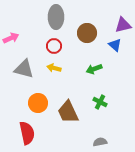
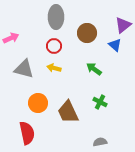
purple triangle: rotated 24 degrees counterclockwise
green arrow: rotated 56 degrees clockwise
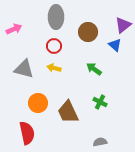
brown circle: moved 1 px right, 1 px up
pink arrow: moved 3 px right, 9 px up
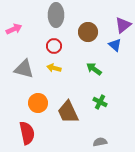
gray ellipse: moved 2 px up
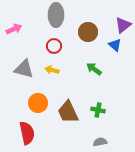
yellow arrow: moved 2 px left, 2 px down
green cross: moved 2 px left, 8 px down; rotated 16 degrees counterclockwise
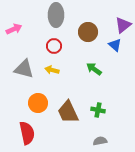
gray semicircle: moved 1 px up
